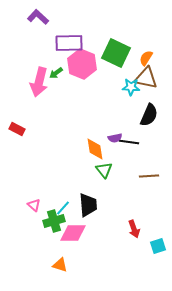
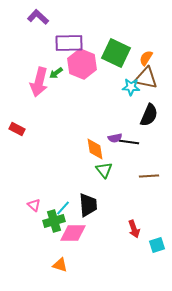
cyan square: moved 1 px left, 1 px up
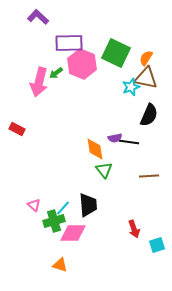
cyan star: rotated 24 degrees counterclockwise
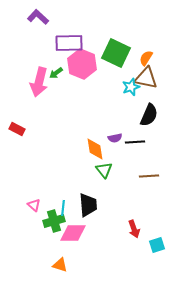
black line: moved 6 px right; rotated 12 degrees counterclockwise
cyan line: rotated 35 degrees counterclockwise
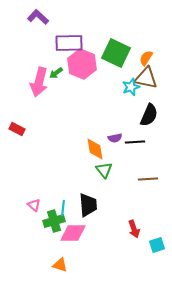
brown line: moved 1 px left, 3 px down
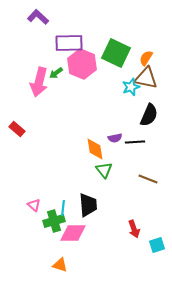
red rectangle: rotated 14 degrees clockwise
brown line: rotated 24 degrees clockwise
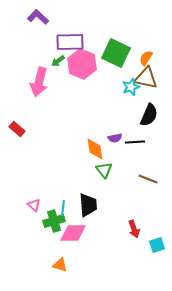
purple rectangle: moved 1 px right, 1 px up
green arrow: moved 2 px right, 12 px up
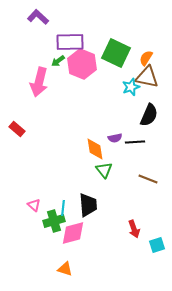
brown triangle: moved 1 px right, 1 px up
pink diamond: rotated 16 degrees counterclockwise
orange triangle: moved 5 px right, 4 px down
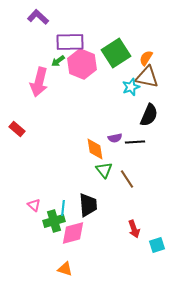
green square: rotated 32 degrees clockwise
brown line: moved 21 px left; rotated 36 degrees clockwise
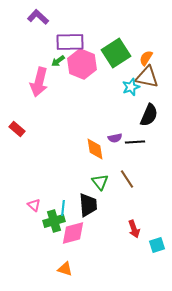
green triangle: moved 4 px left, 12 px down
